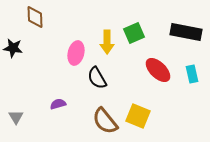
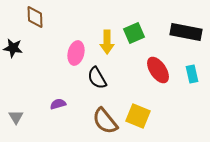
red ellipse: rotated 12 degrees clockwise
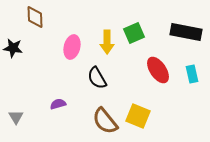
pink ellipse: moved 4 px left, 6 px up
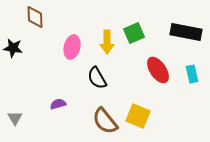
gray triangle: moved 1 px left, 1 px down
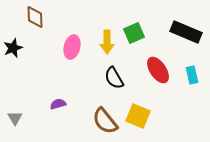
black rectangle: rotated 12 degrees clockwise
black star: rotated 30 degrees counterclockwise
cyan rectangle: moved 1 px down
black semicircle: moved 17 px right
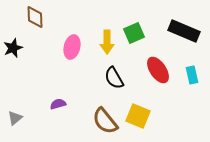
black rectangle: moved 2 px left, 1 px up
gray triangle: rotated 21 degrees clockwise
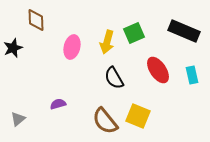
brown diamond: moved 1 px right, 3 px down
yellow arrow: rotated 15 degrees clockwise
gray triangle: moved 3 px right, 1 px down
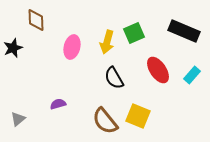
cyan rectangle: rotated 54 degrees clockwise
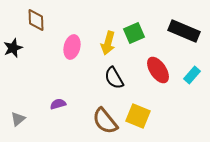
yellow arrow: moved 1 px right, 1 px down
